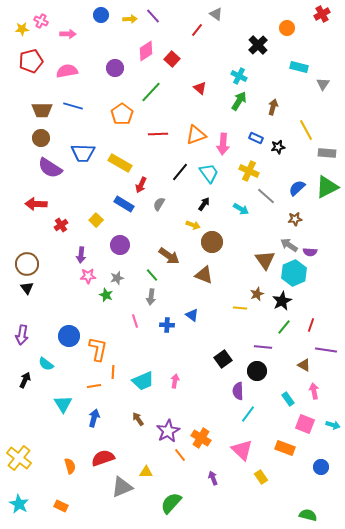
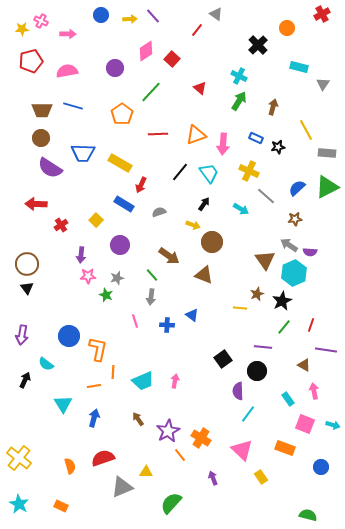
gray semicircle at (159, 204): moved 8 px down; rotated 40 degrees clockwise
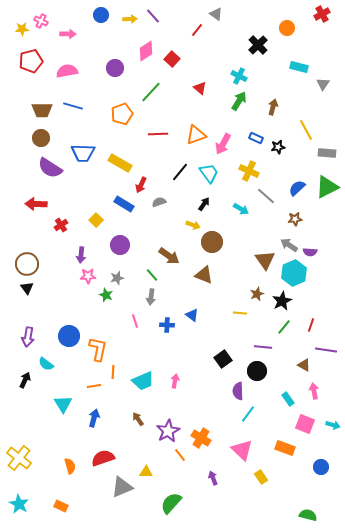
orange pentagon at (122, 114): rotated 15 degrees clockwise
pink arrow at (223, 144): rotated 25 degrees clockwise
gray semicircle at (159, 212): moved 10 px up
yellow line at (240, 308): moved 5 px down
purple arrow at (22, 335): moved 6 px right, 2 px down
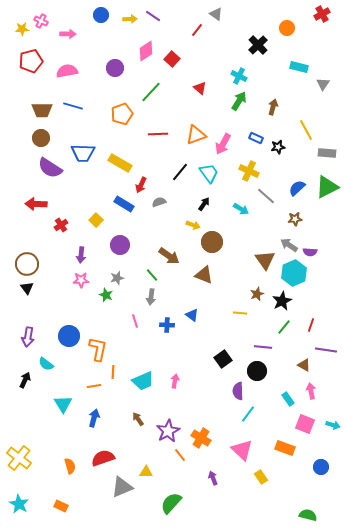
purple line at (153, 16): rotated 14 degrees counterclockwise
pink star at (88, 276): moved 7 px left, 4 px down
pink arrow at (314, 391): moved 3 px left
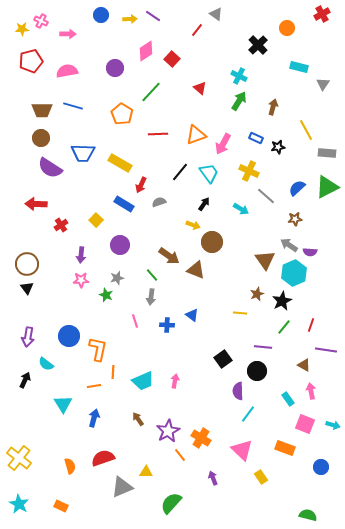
orange pentagon at (122, 114): rotated 20 degrees counterclockwise
brown triangle at (204, 275): moved 8 px left, 5 px up
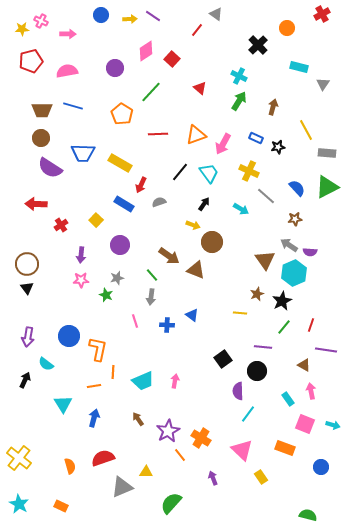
blue semicircle at (297, 188): rotated 90 degrees clockwise
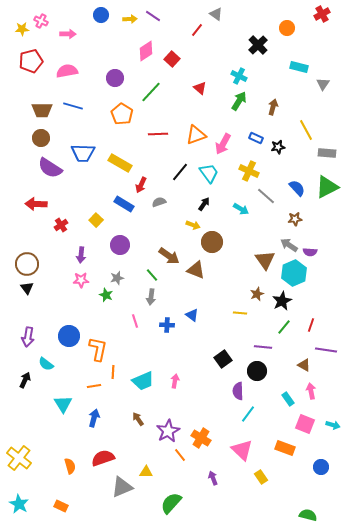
purple circle at (115, 68): moved 10 px down
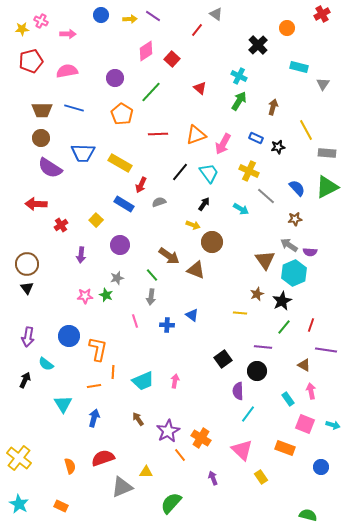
blue line at (73, 106): moved 1 px right, 2 px down
pink star at (81, 280): moved 4 px right, 16 px down
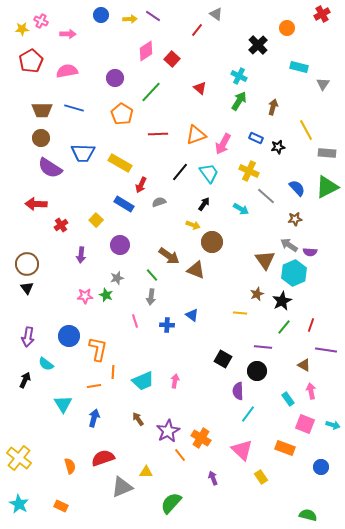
red pentagon at (31, 61): rotated 15 degrees counterclockwise
black square at (223, 359): rotated 24 degrees counterclockwise
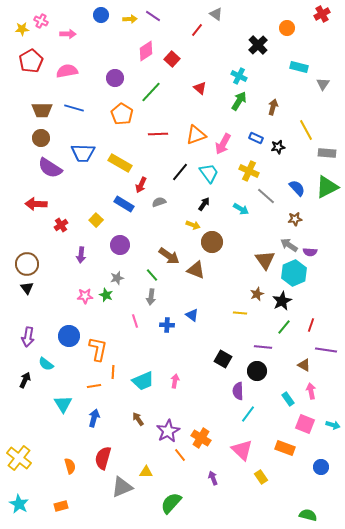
red semicircle at (103, 458): rotated 55 degrees counterclockwise
orange rectangle at (61, 506): rotated 40 degrees counterclockwise
